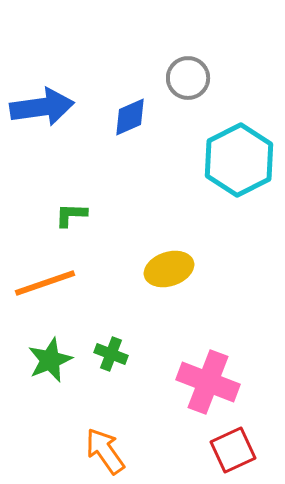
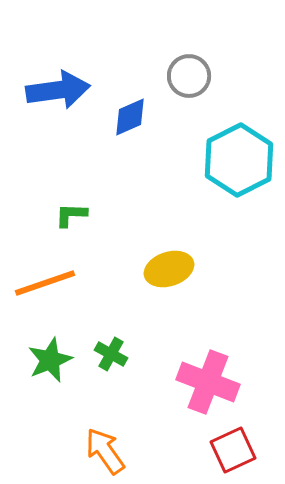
gray circle: moved 1 px right, 2 px up
blue arrow: moved 16 px right, 17 px up
green cross: rotated 8 degrees clockwise
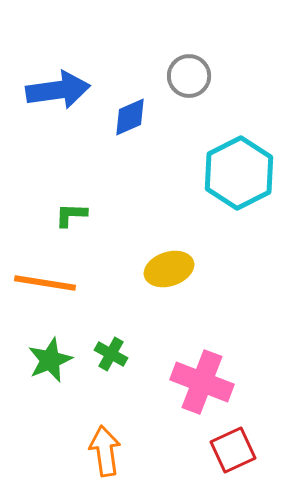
cyan hexagon: moved 13 px down
orange line: rotated 28 degrees clockwise
pink cross: moved 6 px left
orange arrow: rotated 27 degrees clockwise
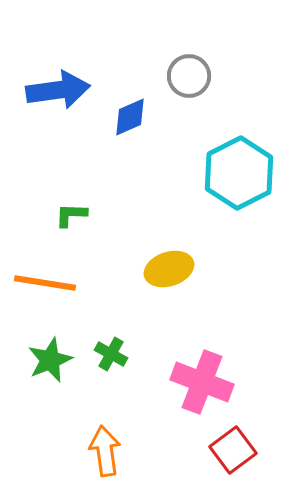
red square: rotated 12 degrees counterclockwise
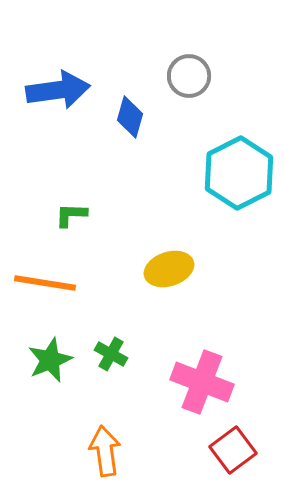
blue diamond: rotated 51 degrees counterclockwise
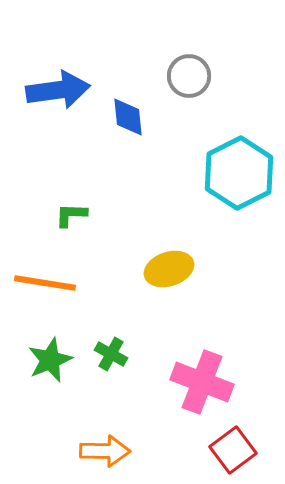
blue diamond: moved 2 px left; rotated 21 degrees counterclockwise
orange arrow: rotated 99 degrees clockwise
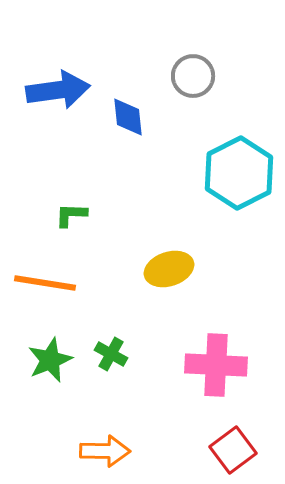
gray circle: moved 4 px right
pink cross: moved 14 px right, 17 px up; rotated 18 degrees counterclockwise
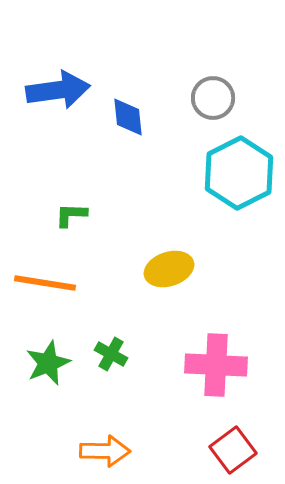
gray circle: moved 20 px right, 22 px down
green star: moved 2 px left, 3 px down
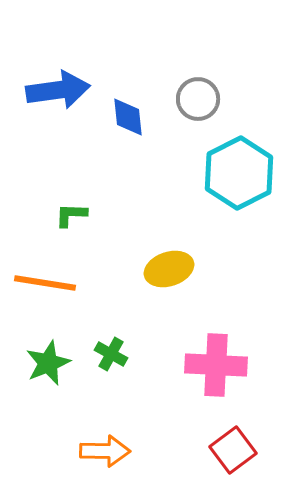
gray circle: moved 15 px left, 1 px down
